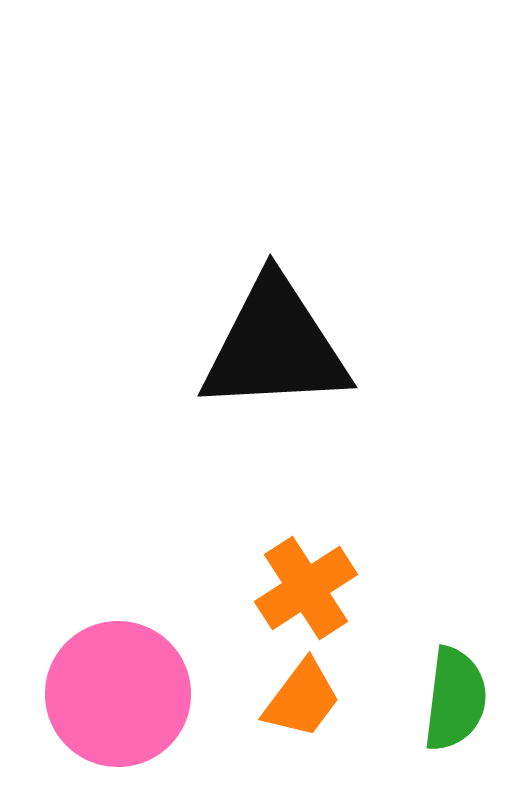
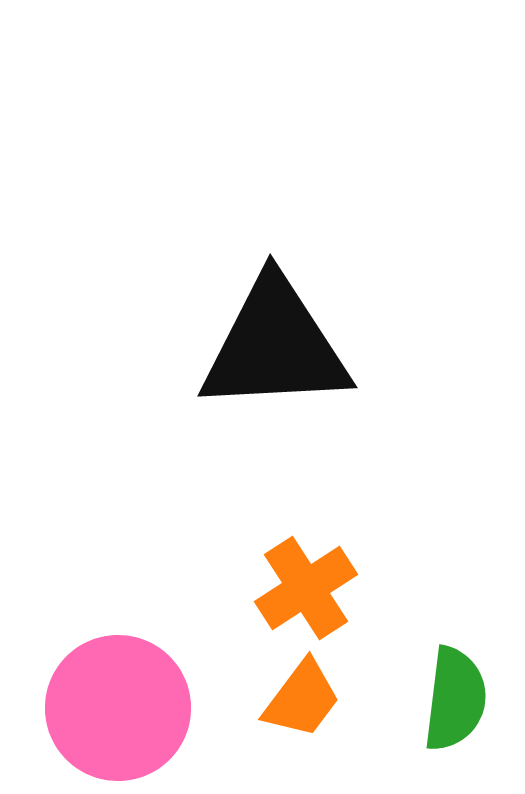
pink circle: moved 14 px down
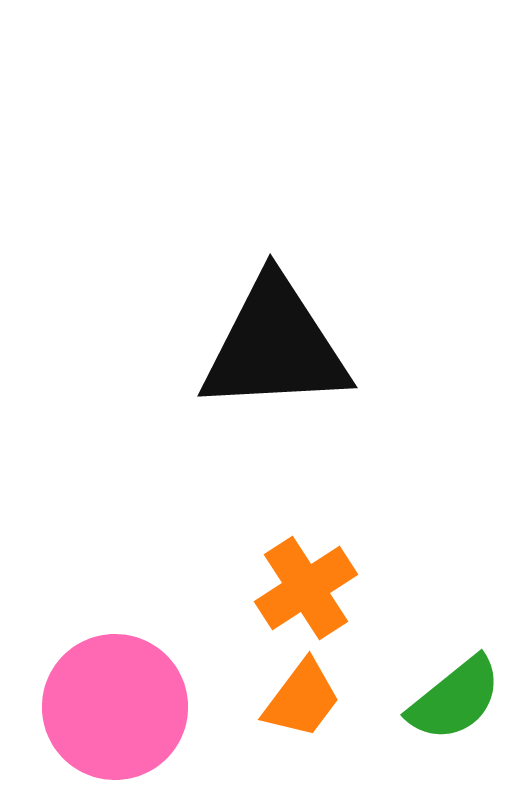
green semicircle: rotated 44 degrees clockwise
pink circle: moved 3 px left, 1 px up
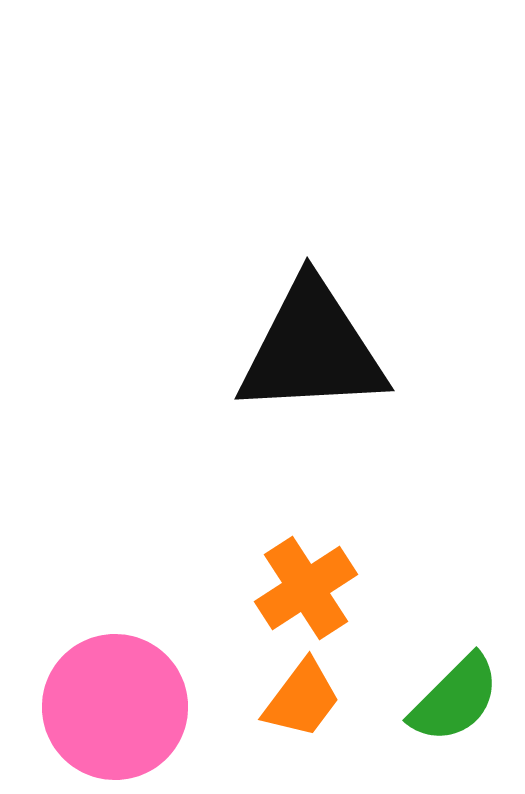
black triangle: moved 37 px right, 3 px down
green semicircle: rotated 6 degrees counterclockwise
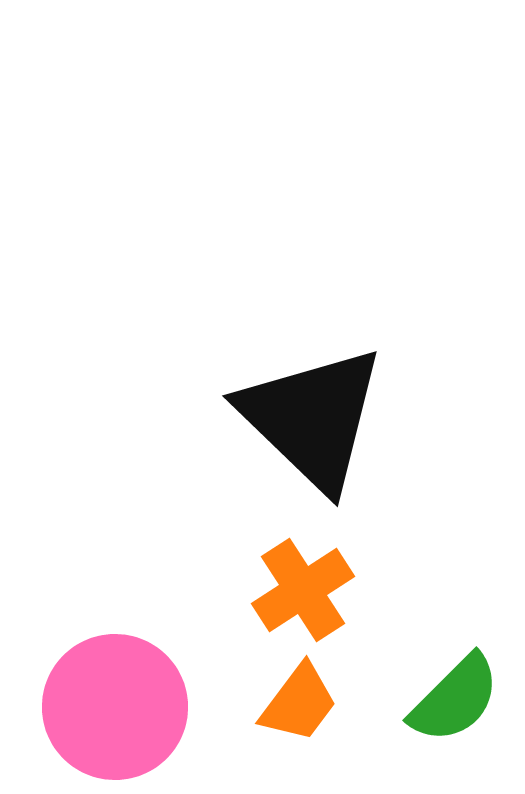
black triangle: moved 69 px down; rotated 47 degrees clockwise
orange cross: moved 3 px left, 2 px down
orange trapezoid: moved 3 px left, 4 px down
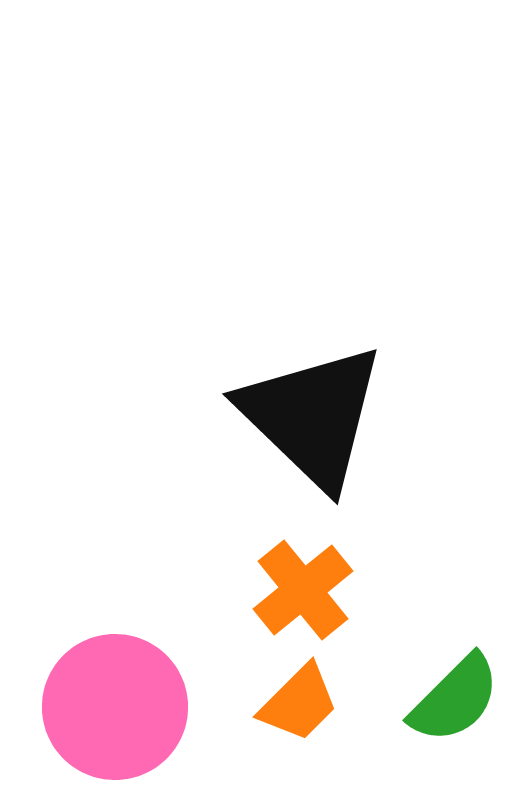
black triangle: moved 2 px up
orange cross: rotated 6 degrees counterclockwise
orange trapezoid: rotated 8 degrees clockwise
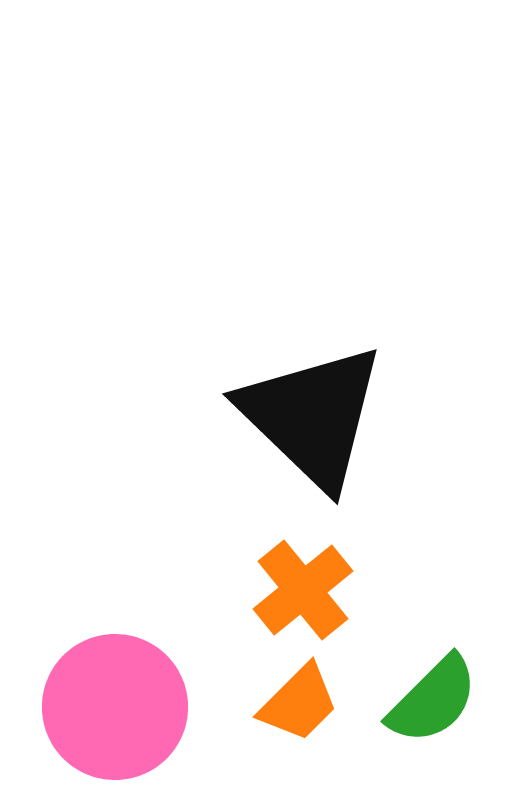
green semicircle: moved 22 px left, 1 px down
